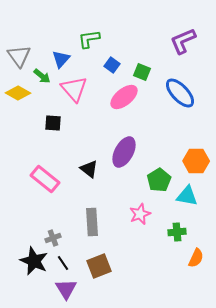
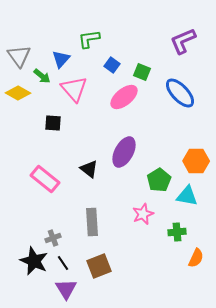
pink star: moved 3 px right
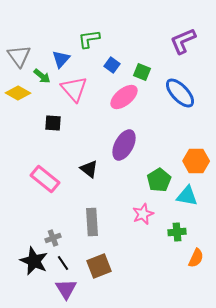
purple ellipse: moved 7 px up
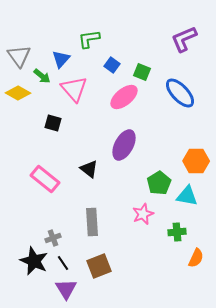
purple L-shape: moved 1 px right, 2 px up
black square: rotated 12 degrees clockwise
green pentagon: moved 3 px down
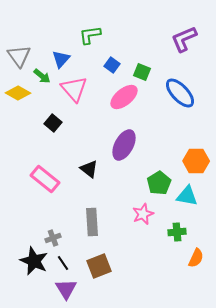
green L-shape: moved 1 px right, 4 px up
black square: rotated 24 degrees clockwise
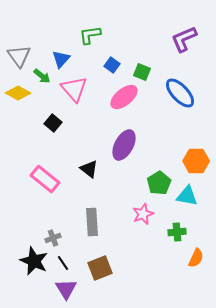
brown square: moved 1 px right, 2 px down
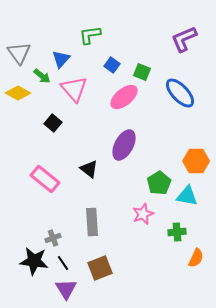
gray triangle: moved 3 px up
black star: rotated 16 degrees counterclockwise
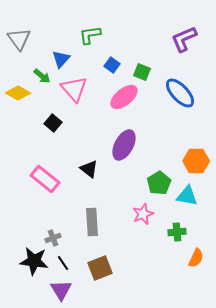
gray triangle: moved 14 px up
purple triangle: moved 5 px left, 1 px down
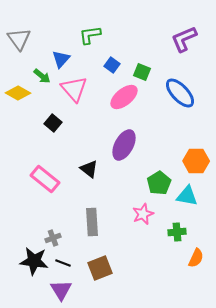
black line: rotated 35 degrees counterclockwise
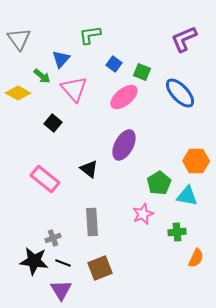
blue square: moved 2 px right, 1 px up
